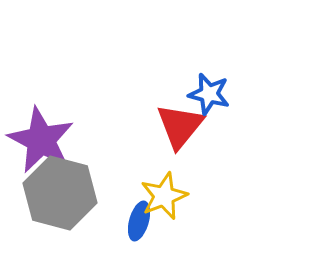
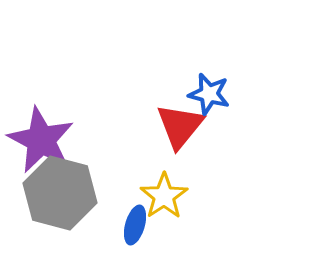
yellow star: rotated 12 degrees counterclockwise
blue ellipse: moved 4 px left, 4 px down
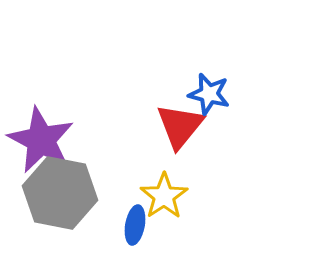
gray hexagon: rotated 4 degrees counterclockwise
blue ellipse: rotated 6 degrees counterclockwise
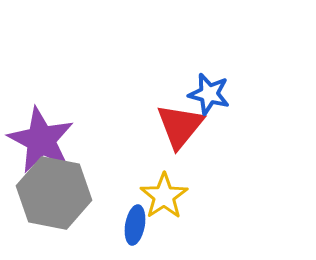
gray hexagon: moved 6 px left
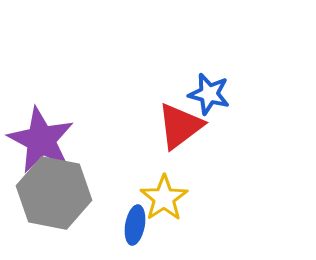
red triangle: rotated 14 degrees clockwise
yellow star: moved 2 px down
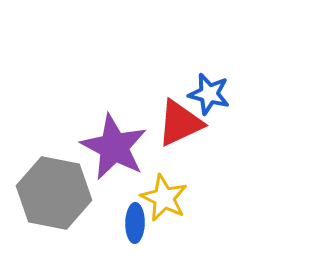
red triangle: moved 3 px up; rotated 12 degrees clockwise
purple star: moved 73 px right, 7 px down
yellow star: rotated 12 degrees counterclockwise
blue ellipse: moved 2 px up; rotated 9 degrees counterclockwise
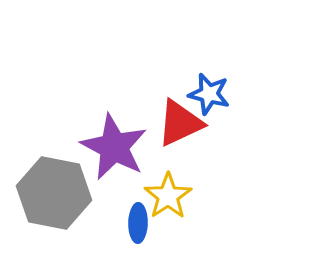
yellow star: moved 4 px right, 2 px up; rotated 12 degrees clockwise
blue ellipse: moved 3 px right
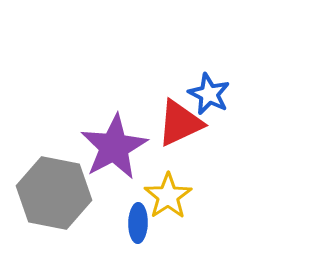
blue star: rotated 12 degrees clockwise
purple star: rotated 16 degrees clockwise
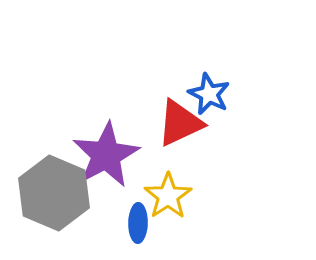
purple star: moved 8 px left, 8 px down
gray hexagon: rotated 12 degrees clockwise
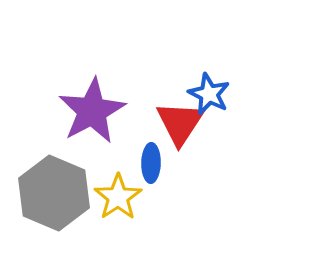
red triangle: rotated 32 degrees counterclockwise
purple star: moved 14 px left, 44 px up
yellow star: moved 50 px left, 1 px down
blue ellipse: moved 13 px right, 60 px up
